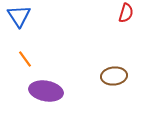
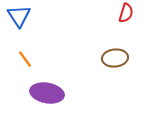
brown ellipse: moved 1 px right, 18 px up
purple ellipse: moved 1 px right, 2 px down
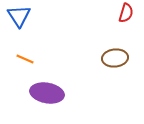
orange line: rotated 30 degrees counterclockwise
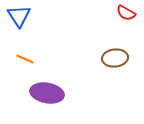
red semicircle: rotated 102 degrees clockwise
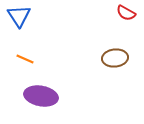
purple ellipse: moved 6 px left, 3 px down
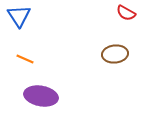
brown ellipse: moved 4 px up
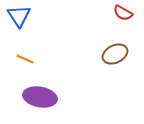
red semicircle: moved 3 px left
brown ellipse: rotated 20 degrees counterclockwise
purple ellipse: moved 1 px left, 1 px down
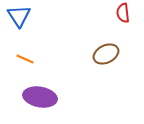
red semicircle: rotated 54 degrees clockwise
brown ellipse: moved 9 px left
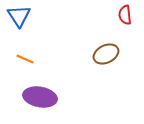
red semicircle: moved 2 px right, 2 px down
